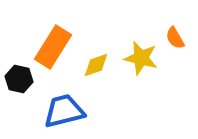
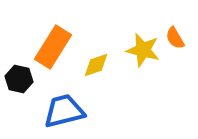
yellow star: moved 2 px right, 8 px up
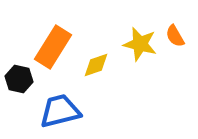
orange semicircle: moved 2 px up
yellow star: moved 3 px left, 6 px up
blue trapezoid: moved 4 px left
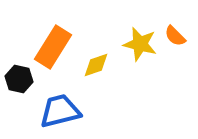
orange semicircle: rotated 15 degrees counterclockwise
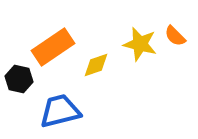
orange rectangle: rotated 24 degrees clockwise
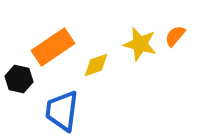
orange semicircle: rotated 85 degrees clockwise
blue trapezoid: moved 2 px right; rotated 69 degrees counterclockwise
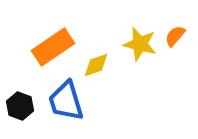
black hexagon: moved 1 px right, 27 px down; rotated 8 degrees clockwise
blue trapezoid: moved 4 px right, 10 px up; rotated 24 degrees counterclockwise
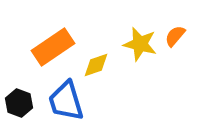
black hexagon: moved 1 px left, 3 px up
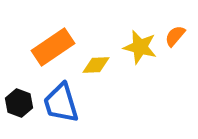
yellow star: moved 3 px down
yellow diamond: rotated 16 degrees clockwise
blue trapezoid: moved 5 px left, 2 px down
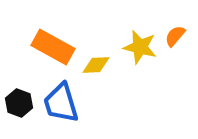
orange rectangle: rotated 63 degrees clockwise
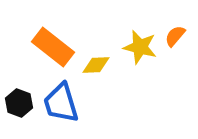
orange rectangle: rotated 9 degrees clockwise
